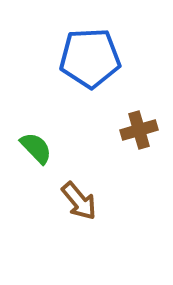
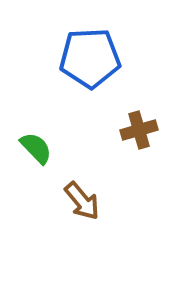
brown arrow: moved 3 px right
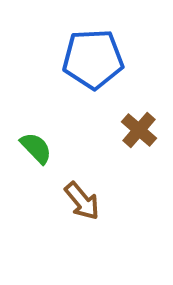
blue pentagon: moved 3 px right, 1 px down
brown cross: rotated 33 degrees counterclockwise
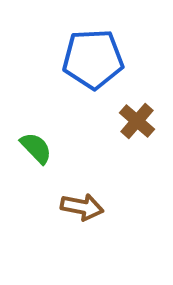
brown cross: moved 2 px left, 9 px up
brown arrow: moved 6 px down; rotated 39 degrees counterclockwise
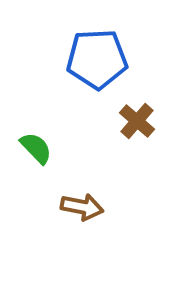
blue pentagon: moved 4 px right
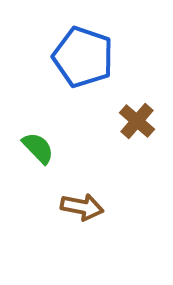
blue pentagon: moved 14 px left, 2 px up; rotated 22 degrees clockwise
green semicircle: moved 2 px right
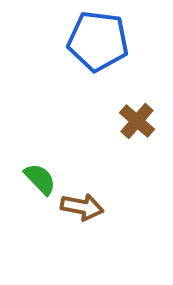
blue pentagon: moved 15 px right, 16 px up; rotated 12 degrees counterclockwise
green semicircle: moved 2 px right, 31 px down
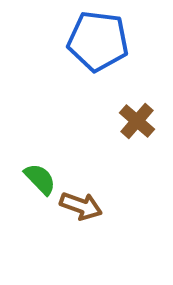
brown arrow: moved 1 px left, 1 px up; rotated 9 degrees clockwise
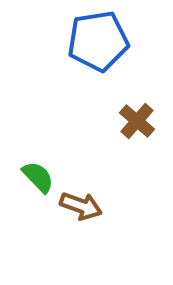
blue pentagon: rotated 16 degrees counterclockwise
green semicircle: moved 2 px left, 2 px up
